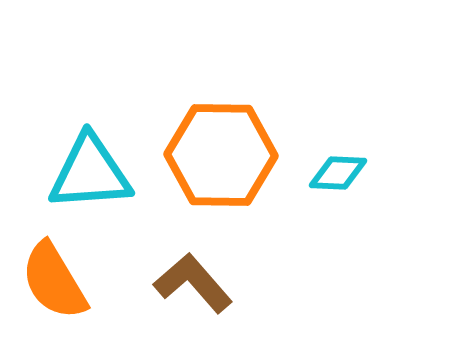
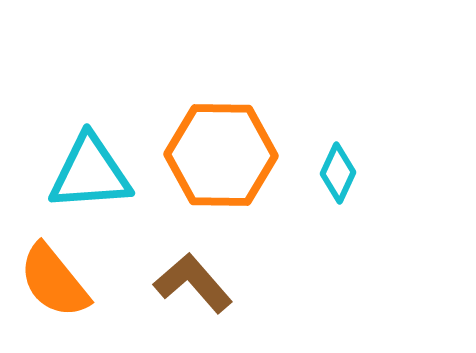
cyan diamond: rotated 68 degrees counterclockwise
orange semicircle: rotated 8 degrees counterclockwise
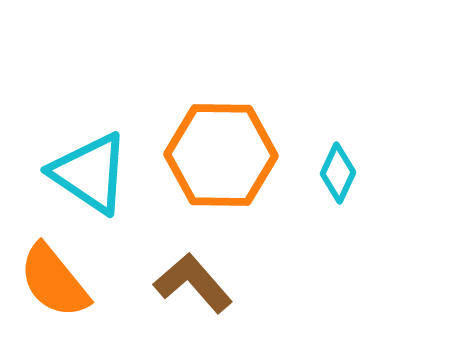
cyan triangle: rotated 38 degrees clockwise
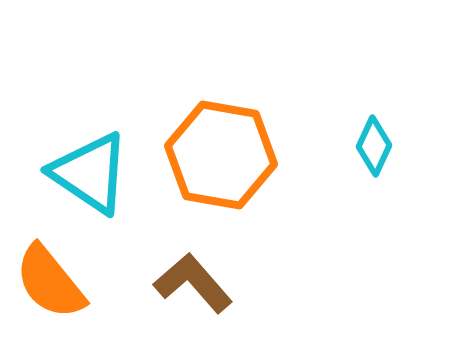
orange hexagon: rotated 9 degrees clockwise
cyan diamond: moved 36 px right, 27 px up
orange semicircle: moved 4 px left, 1 px down
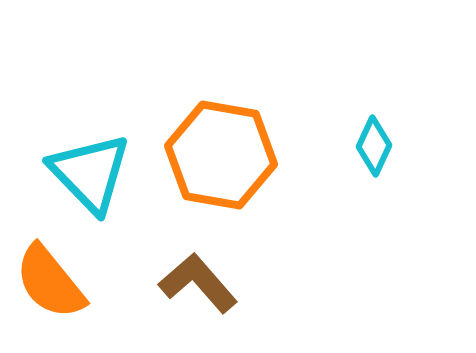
cyan triangle: rotated 12 degrees clockwise
brown L-shape: moved 5 px right
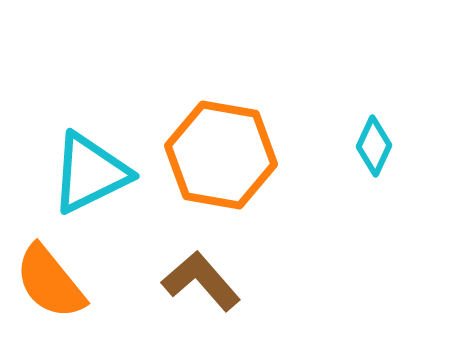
cyan triangle: rotated 48 degrees clockwise
brown L-shape: moved 3 px right, 2 px up
